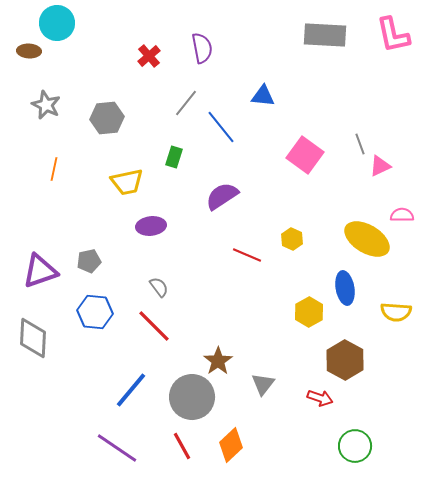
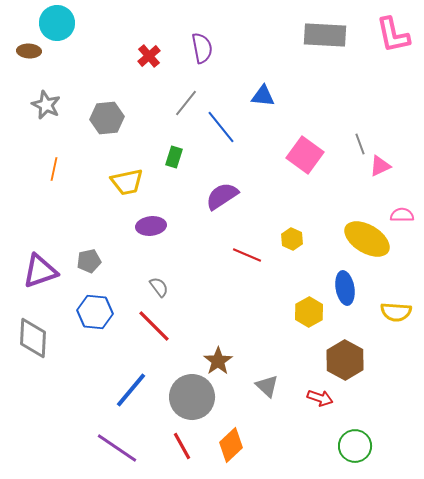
gray triangle at (263, 384): moved 4 px right, 2 px down; rotated 25 degrees counterclockwise
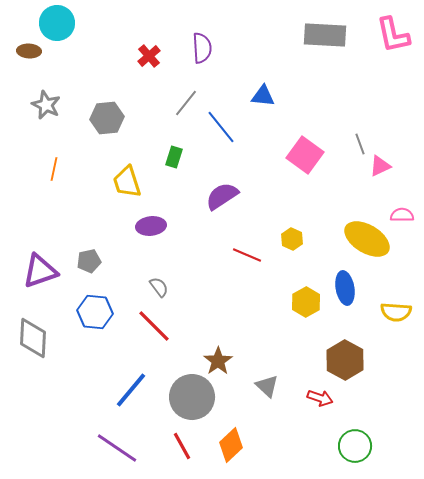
purple semicircle at (202, 48): rotated 8 degrees clockwise
yellow trapezoid at (127, 182): rotated 84 degrees clockwise
yellow hexagon at (309, 312): moved 3 px left, 10 px up
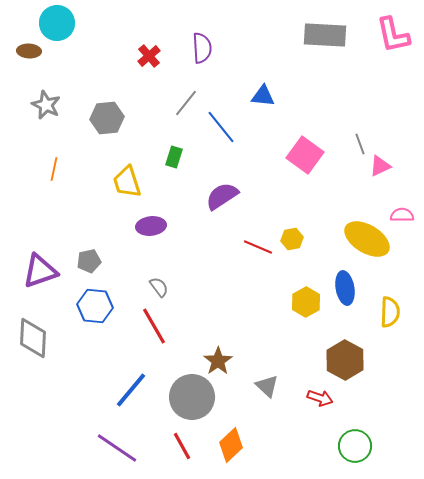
yellow hexagon at (292, 239): rotated 25 degrees clockwise
red line at (247, 255): moved 11 px right, 8 px up
blue hexagon at (95, 312): moved 6 px up
yellow semicircle at (396, 312): moved 6 px left; rotated 92 degrees counterclockwise
red line at (154, 326): rotated 15 degrees clockwise
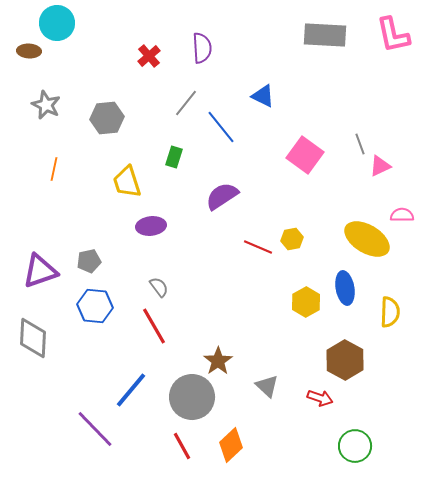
blue triangle at (263, 96): rotated 20 degrees clockwise
purple line at (117, 448): moved 22 px left, 19 px up; rotated 12 degrees clockwise
